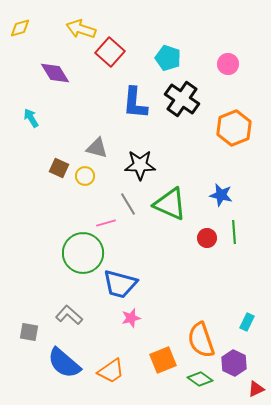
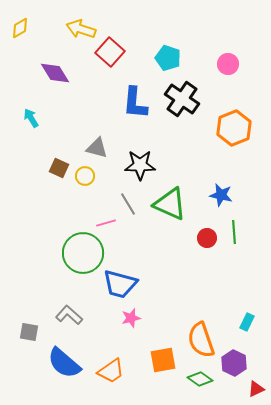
yellow diamond: rotated 15 degrees counterclockwise
orange square: rotated 12 degrees clockwise
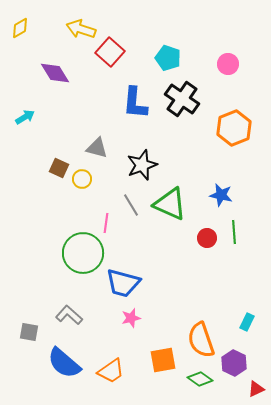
cyan arrow: moved 6 px left, 1 px up; rotated 90 degrees clockwise
black star: moved 2 px right; rotated 20 degrees counterclockwise
yellow circle: moved 3 px left, 3 px down
gray line: moved 3 px right, 1 px down
pink line: rotated 66 degrees counterclockwise
blue trapezoid: moved 3 px right, 1 px up
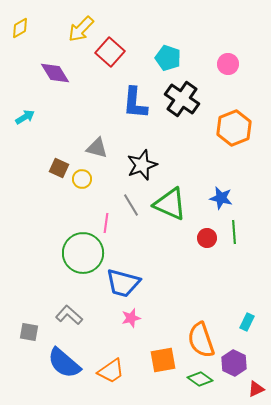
yellow arrow: rotated 64 degrees counterclockwise
blue star: moved 3 px down
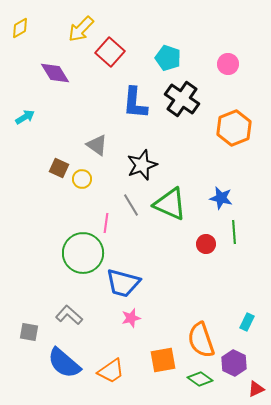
gray triangle: moved 3 px up; rotated 20 degrees clockwise
red circle: moved 1 px left, 6 px down
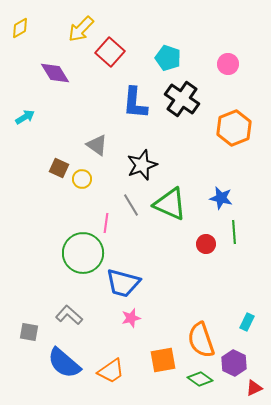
red triangle: moved 2 px left, 1 px up
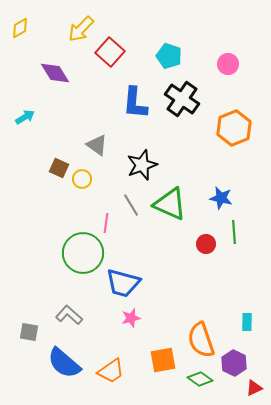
cyan pentagon: moved 1 px right, 2 px up
cyan rectangle: rotated 24 degrees counterclockwise
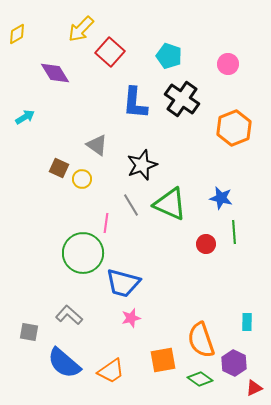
yellow diamond: moved 3 px left, 6 px down
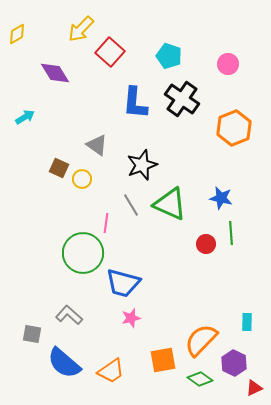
green line: moved 3 px left, 1 px down
gray square: moved 3 px right, 2 px down
orange semicircle: rotated 63 degrees clockwise
